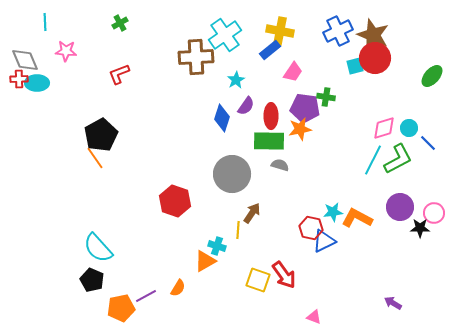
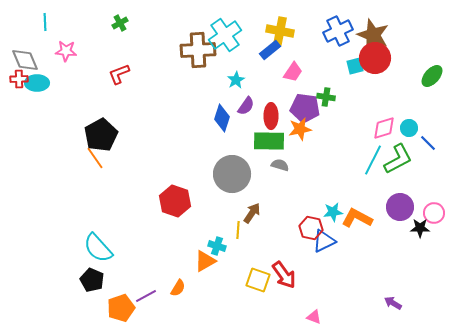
brown cross at (196, 57): moved 2 px right, 7 px up
orange pentagon at (121, 308): rotated 8 degrees counterclockwise
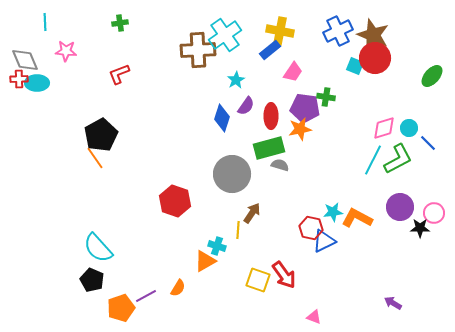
green cross at (120, 23): rotated 21 degrees clockwise
cyan square at (355, 66): rotated 36 degrees clockwise
green rectangle at (269, 141): moved 7 px down; rotated 16 degrees counterclockwise
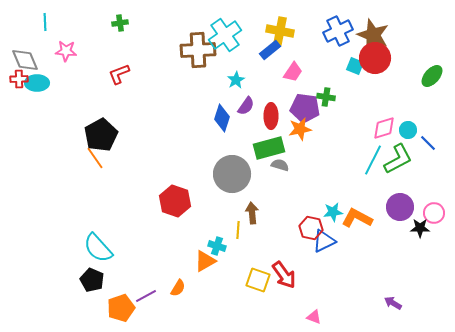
cyan circle at (409, 128): moved 1 px left, 2 px down
brown arrow at (252, 213): rotated 40 degrees counterclockwise
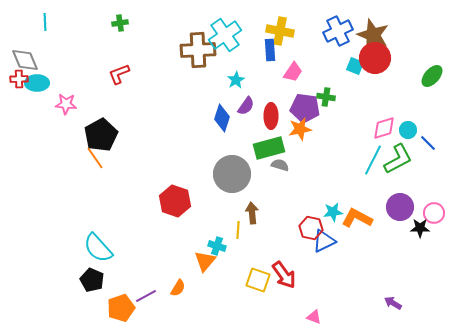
blue rectangle at (270, 50): rotated 55 degrees counterclockwise
pink star at (66, 51): moved 53 px down
orange triangle at (205, 261): rotated 20 degrees counterclockwise
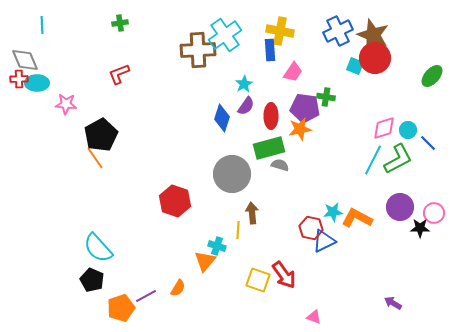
cyan line at (45, 22): moved 3 px left, 3 px down
cyan star at (236, 80): moved 8 px right, 4 px down
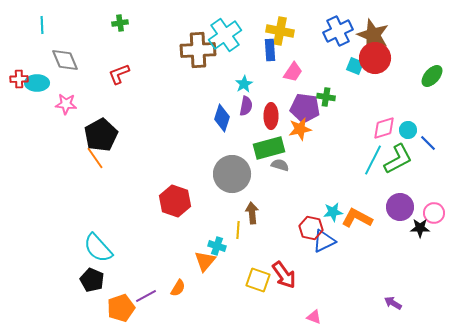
gray diamond at (25, 60): moved 40 px right
purple semicircle at (246, 106): rotated 24 degrees counterclockwise
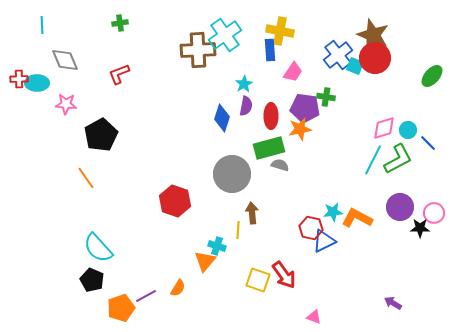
blue cross at (338, 31): moved 24 px down; rotated 12 degrees counterclockwise
orange line at (95, 158): moved 9 px left, 20 px down
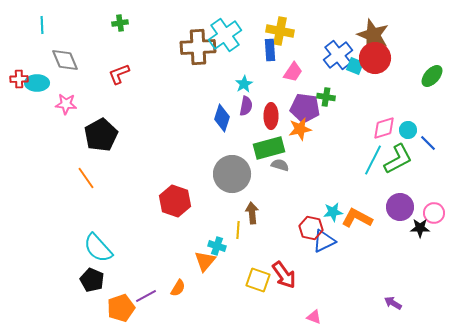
brown cross at (198, 50): moved 3 px up
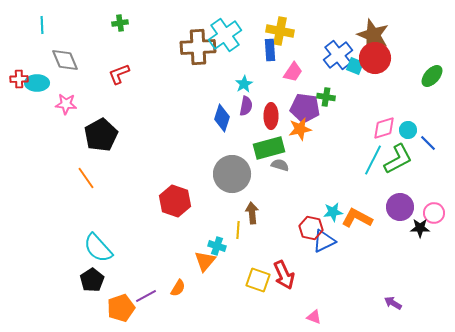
red arrow at (284, 275): rotated 12 degrees clockwise
black pentagon at (92, 280): rotated 15 degrees clockwise
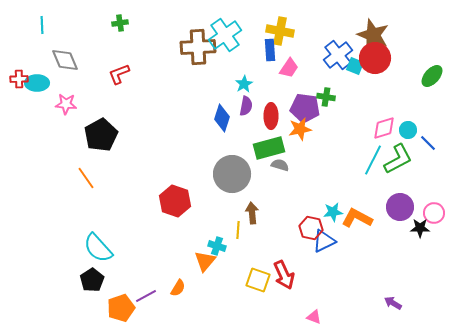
pink trapezoid at (293, 72): moved 4 px left, 4 px up
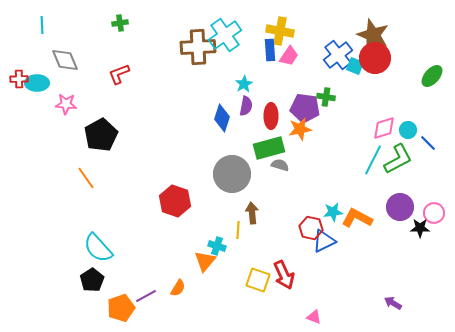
pink trapezoid at (289, 68): moved 12 px up
